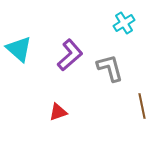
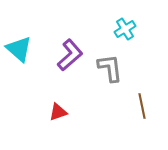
cyan cross: moved 1 px right, 6 px down
gray L-shape: rotated 8 degrees clockwise
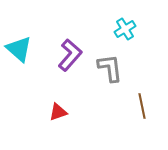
purple L-shape: rotated 8 degrees counterclockwise
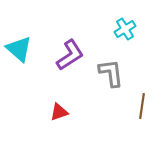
purple L-shape: rotated 16 degrees clockwise
gray L-shape: moved 1 px right, 5 px down
brown line: rotated 20 degrees clockwise
red triangle: moved 1 px right
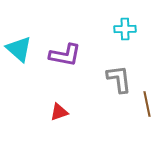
cyan cross: rotated 30 degrees clockwise
purple L-shape: moved 5 px left; rotated 44 degrees clockwise
gray L-shape: moved 8 px right, 6 px down
brown line: moved 5 px right, 2 px up; rotated 20 degrees counterclockwise
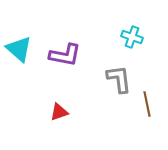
cyan cross: moved 7 px right, 8 px down; rotated 20 degrees clockwise
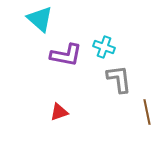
cyan cross: moved 28 px left, 10 px down
cyan triangle: moved 21 px right, 30 px up
purple L-shape: moved 1 px right
brown line: moved 8 px down
